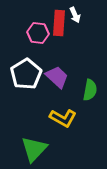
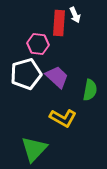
pink hexagon: moved 11 px down
white pentagon: rotated 16 degrees clockwise
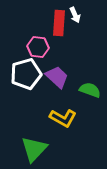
pink hexagon: moved 3 px down
green semicircle: rotated 80 degrees counterclockwise
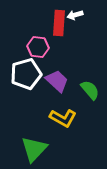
white arrow: rotated 98 degrees clockwise
purple trapezoid: moved 4 px down
green semicircle: rotated 30 degrees clockwise
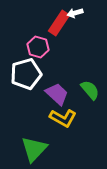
white arrow: moved 2 px up
red rectangle: rotated 30 degrees clockwise
pink hexagon: rotated 10 degrees clockwise
purple trapezoid: moved 13 px down
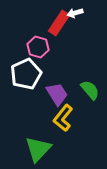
white pentagon: rotated 8 degrees counterclockwise
purple trapezoid: rotated 15 degrees clockwise
yellow L-shape: rotated 100 degrees clockwise
green triangle: moved 4 px right
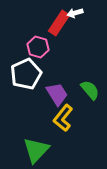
green triangle: moved 2 px left, 1 px down
